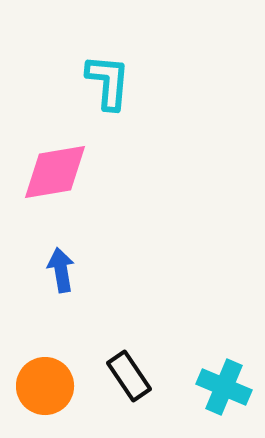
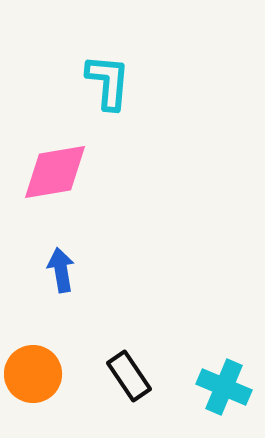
orange circle: moved 12 px left, 12 px up
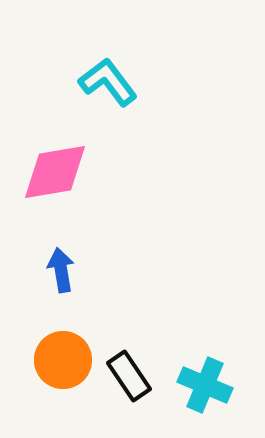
cyan L-shape: rotated 42 degrees counterclockwise
orange circle: moved 30 px right, 14 px up
cyan cross: moved 19 px left, 2 px up
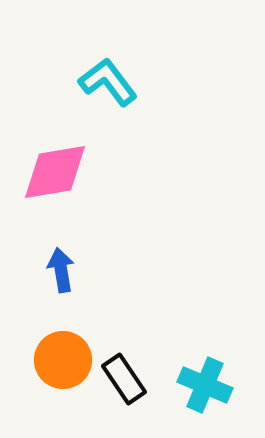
black rectangle: moved 5 px left, 3 px down
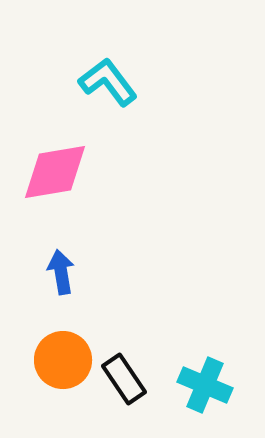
blue arrow: moved 2 px down
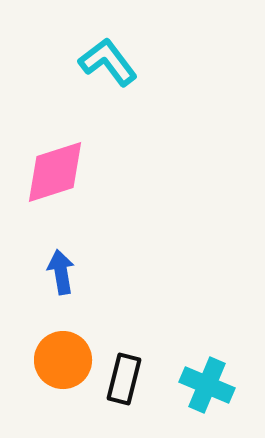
cyan L-shape: moved 20 px up
pink diamond: rotated 8 degrees counterclockwise
black rectangle: rotated 48 degrees clockwise
cyan cross: moved 2 px right
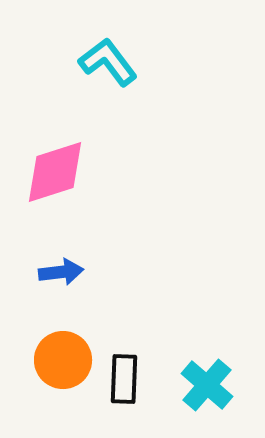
blue arrow: rotated 93 degrees clockwise
black rectangle: rotated 12 degrees counterclockwise
cyan cross: rotated 18 degrees clockwise
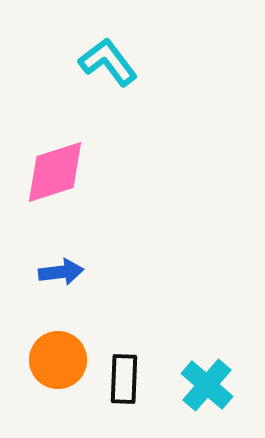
orange circle: moved 5 px left
